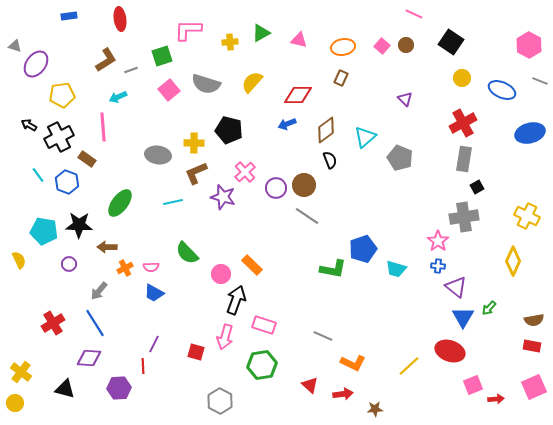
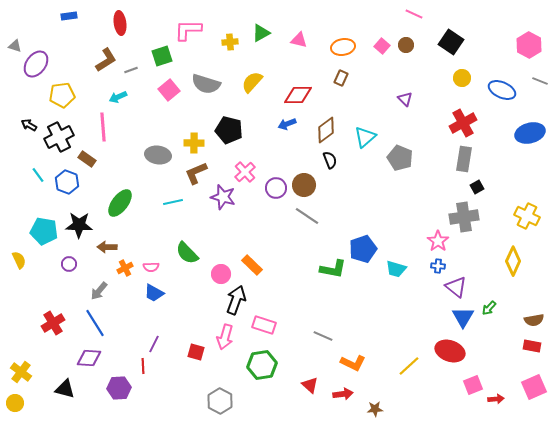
red ellipse at (120, 19): moved 4 px down
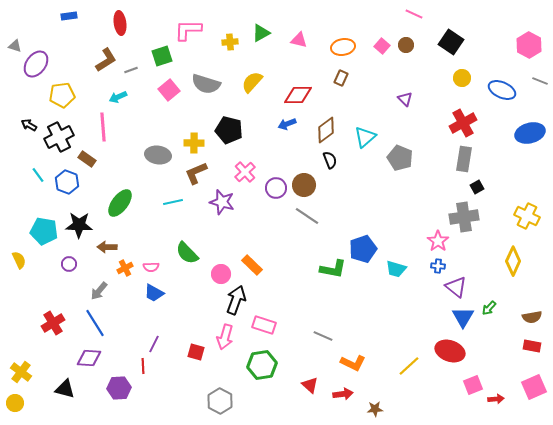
purple star at (223, 197): moved 1 px left, 5 px down
brown semicircle at (534, 320): moved 2 px left, 3 px up
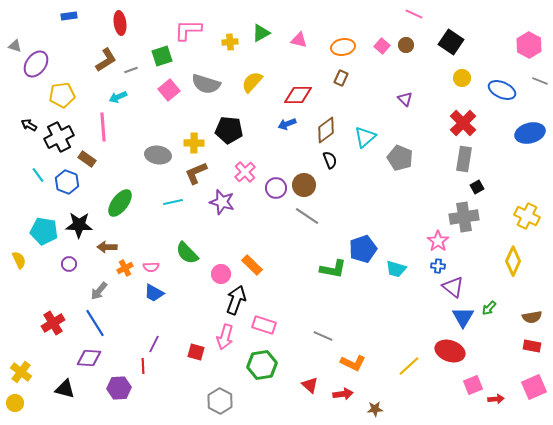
red cross at (463, 123): rotated 16 degrees counterclockwise
black pentagon at (229, 130): rotated 8 degrees counterclockwise
purple triangle at (456, 287): moved 3 px left
